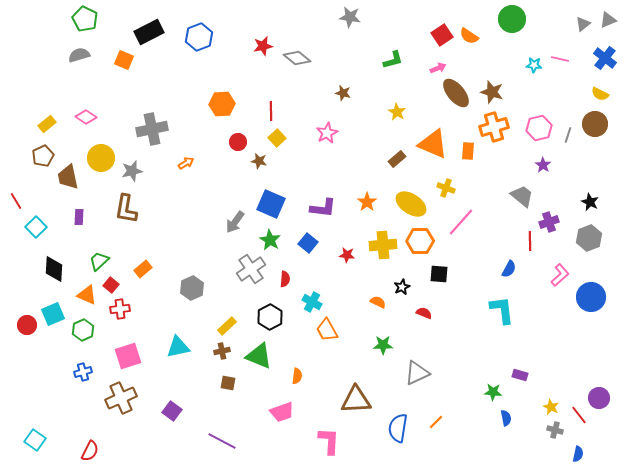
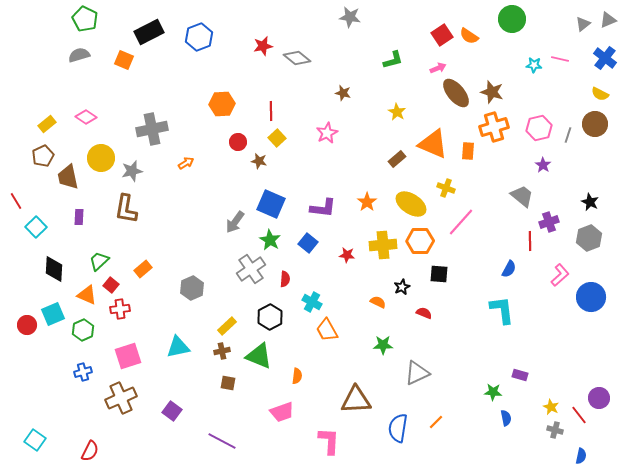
blue semicircle at (578, 454): moved 3 px right, 2 px down
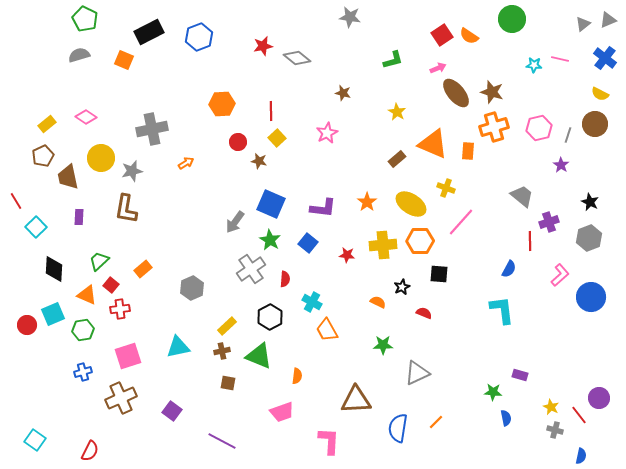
purple star at (543, 165): moved 18 px right
green hexagon at (83, 330): rotated 15 degrees clockwise
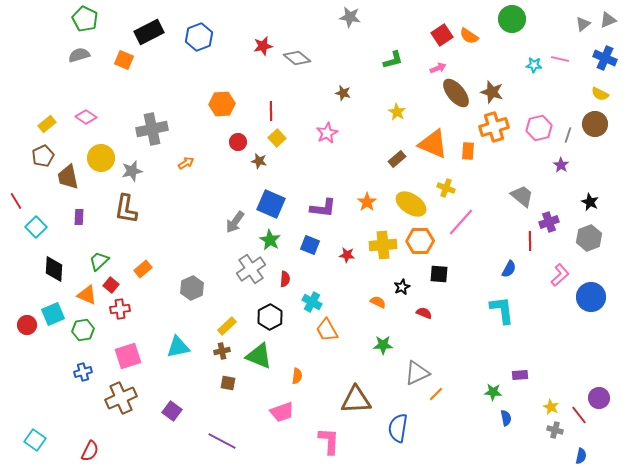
blue cross at (605, 58): rotated 15 degrees counterclockwise
blue square at (308, 243): moved 2 px right, 2 px down; rotated 18 degrees counterclockwise
purple rectangle at (520, 375): rotated 21 degrees counterclockwise
orange line at (436, 422): moved 28 px up
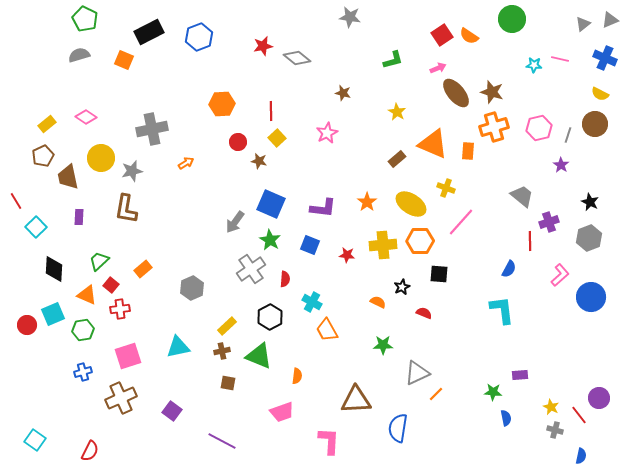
gray triangle at (608, 20): moved 2 px right
